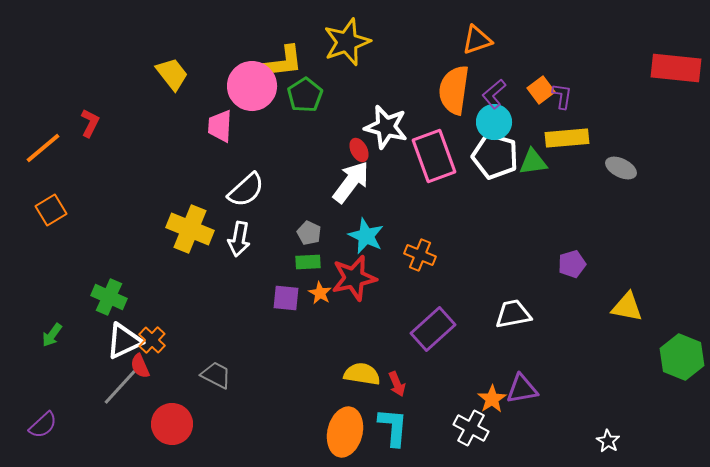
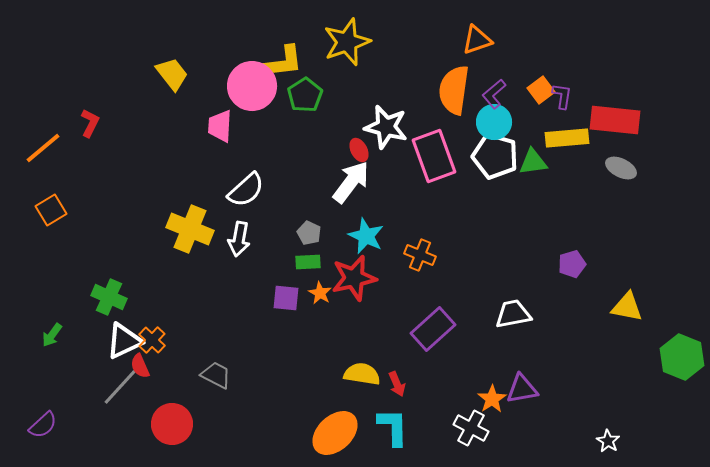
red rectangle at (676, 68): moved 61 px left, 52 px down
cyan L-shape at (393, 427): rotated 6 degrees counterclockwise
orange ellipse at (345, 432): moved 10 px left, 1 px down; rotated 33 degrees clockwise
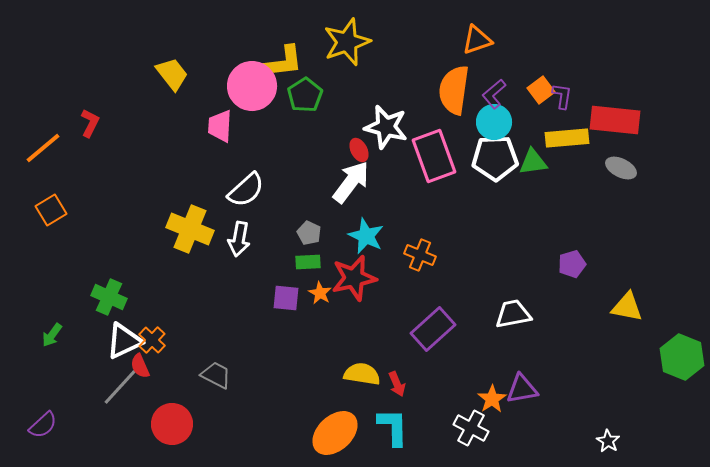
white pentagon at (495, 156): moved 2 px down; rotated 18 degrees counterclockwise
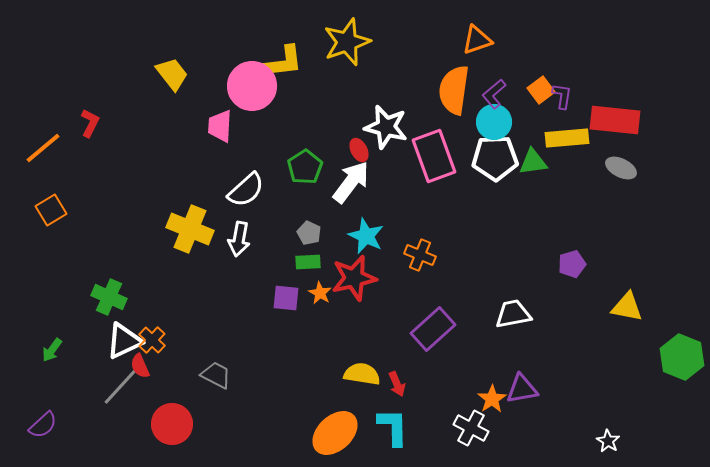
green pentagon at (305, 95): moved 72 px down
green arrow at (52, 335): moved 15 px down
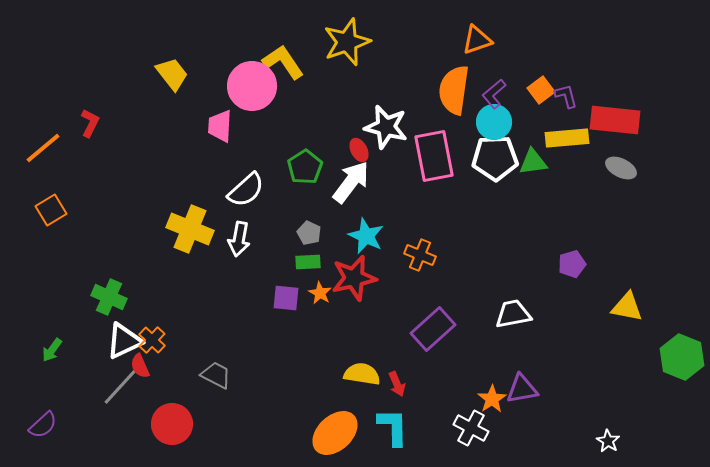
yellow L-shape at (283, 62): rotated 117 degrees counterclockwise
purple L-shape at (562, 96): moved 4 px right; rotated 24 degrees counterclockwise
pink rectangle at (434, 156): rotated 9 degrees clockwise
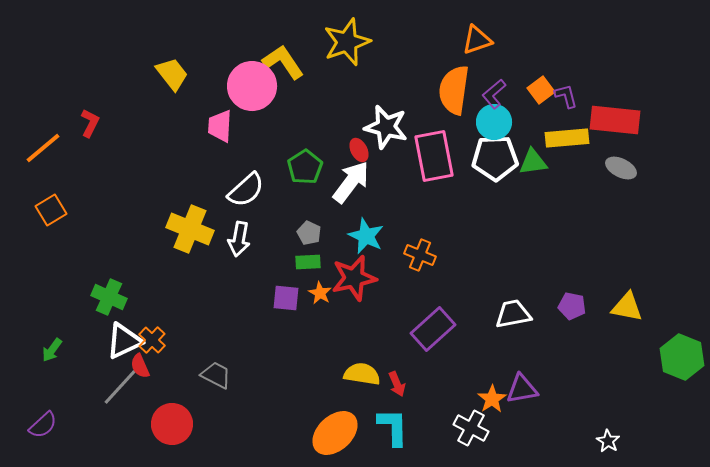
purple pentagon at (572, 264): moved 42 px down; rotated 28 degrees clockwise
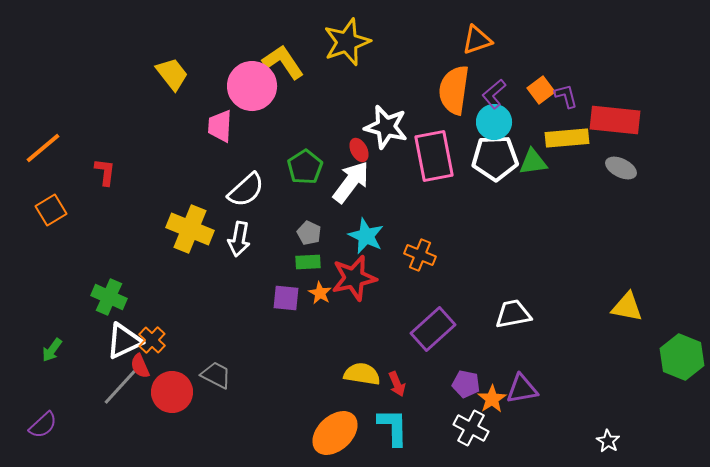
red L-shape at (90, 123): moved 15 px right, 49 px down; rotated 20 degrees counterclockwise
purple pentagon at (572, 306): moved 106 px left, 78 px down
red circle at (172, 424): moved 32 px up
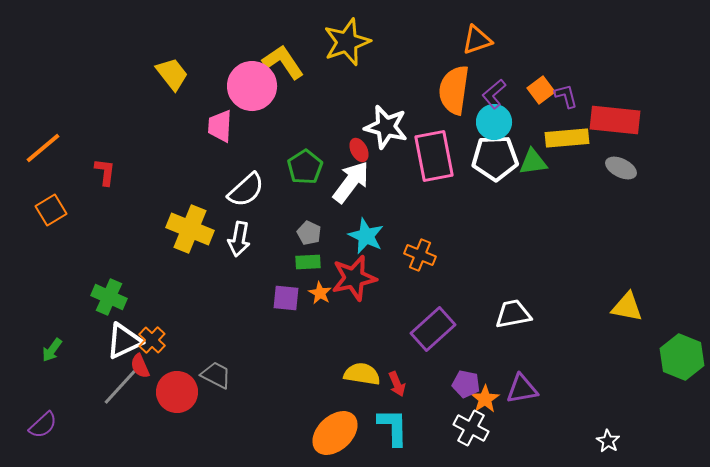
red circle at (172, 392): moved 5 px right
orange star at (492, 399): moved 7 px left
